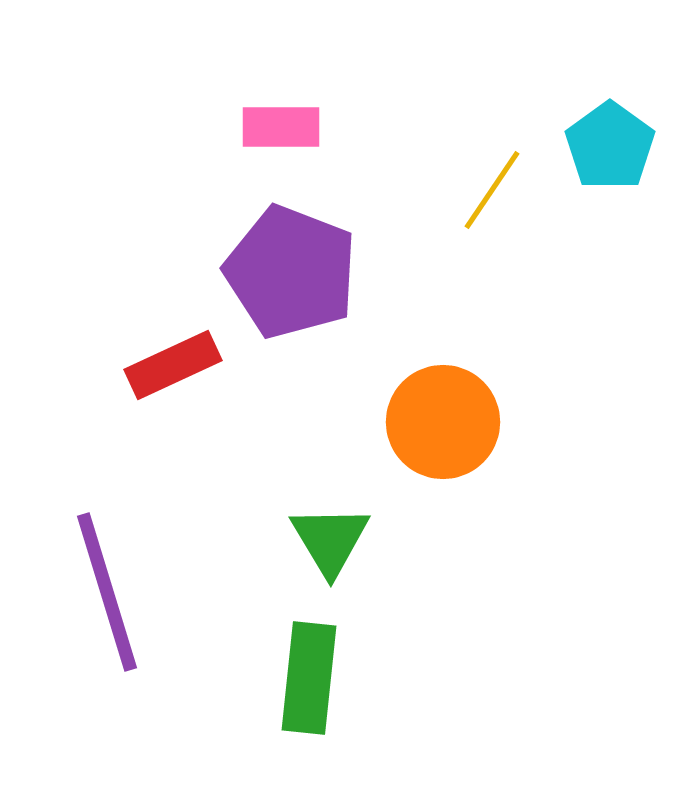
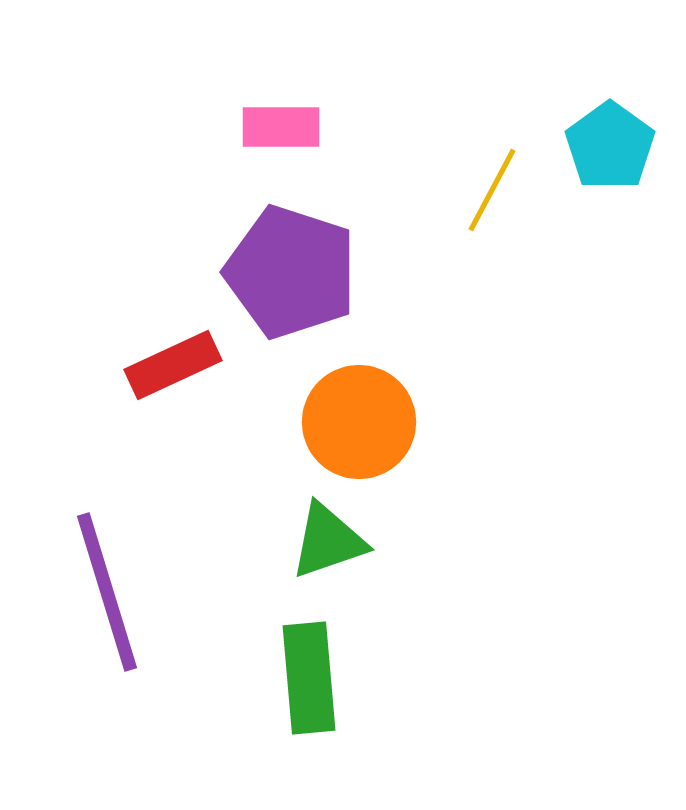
yellow line: rotated 6 degrees counterclockwise
purple pentagon: rotated 3 degrees counterclockwise
orange circle: moved 84 px left
green triangle: moved 2 px left, 1 px down; rotated 42 degrees clockwise
green rectangle: rotated 11 degrees counterclockwise
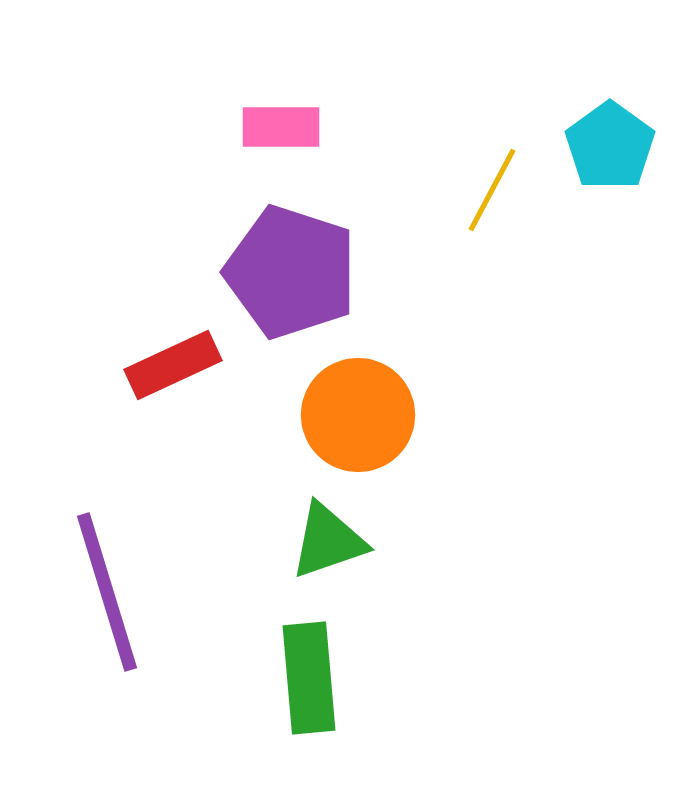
orange circle: moved 1 px left, 7 px up
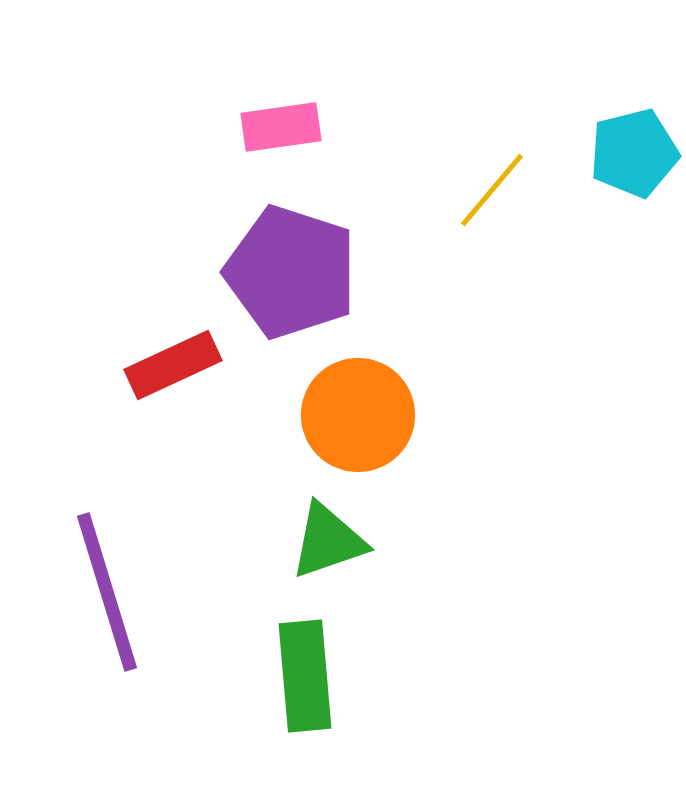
pink rectangle: rotated 8 degrees counterclockwise
cyan pentagon: moved 24 px right, 7 px down; rotated 22 degrees clockwise
yellow line: rotated 12 degrees clockwise
green rectangle: moved 4 px left, 2 px up
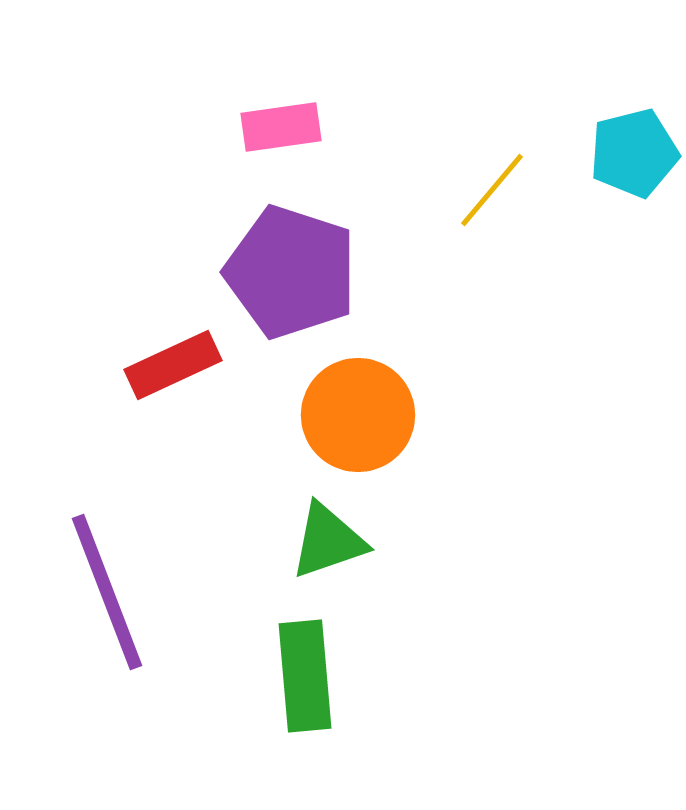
purple line: rotated 4 degrees counterclockwise
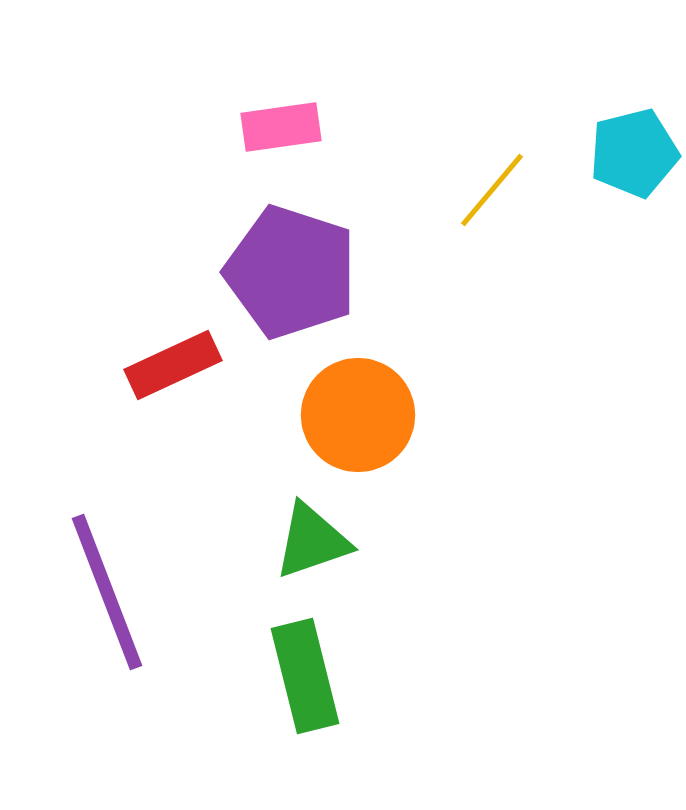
green triangle: moved 16 px left
green rectangle: rotated 9 degrees counterclockwise
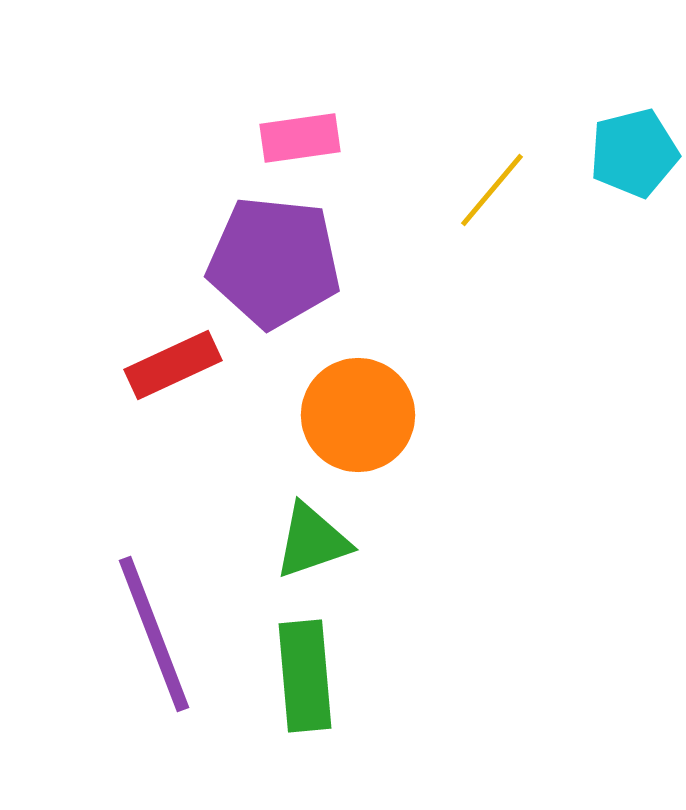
pink rectangle: moved 19 px right, 11 px down
purple pentagon: moved 17 px left, 10 px up; rotated 12 degrees counterclockwise
purple line: moved 47 px right, 42 px down
green rectangle: rotated 9 degrees clockwise
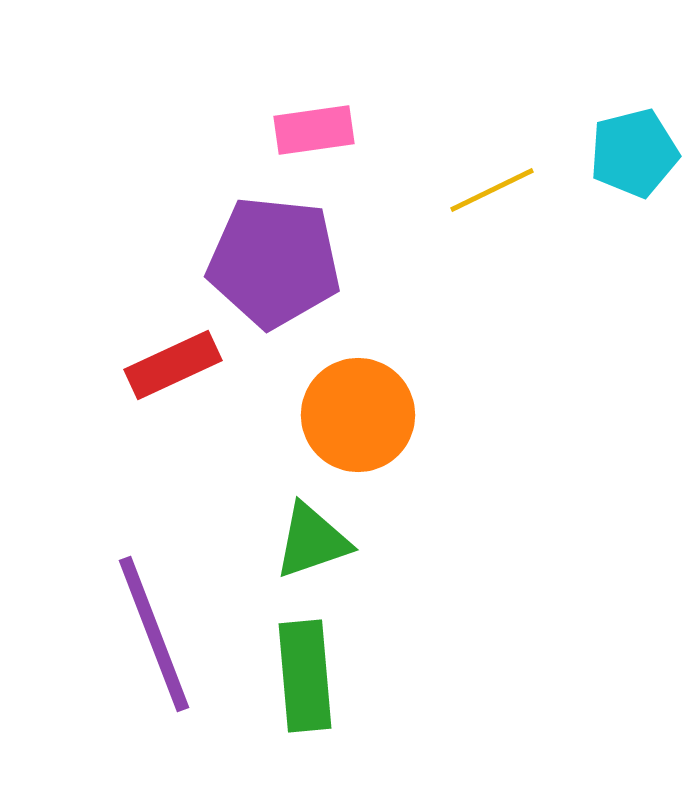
pink rectangle: moved 14 px right, 8 px up
yellow line: rotated 24 degrees clockwise
